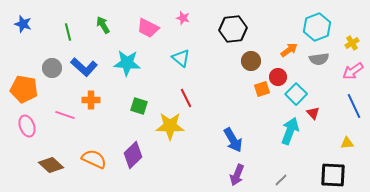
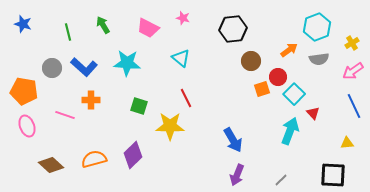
orange pentagon: moved 2 px down
cyan square: moved 2 px left
orange semicircle: rotated 40 degrees counterclockwise
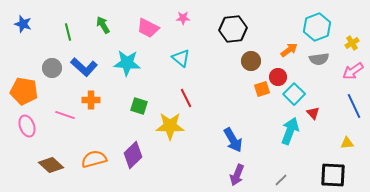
pink star: rotated 16 degrees counterclockwise
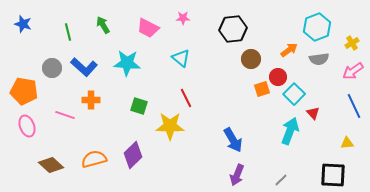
brown circle: moved 2 px up
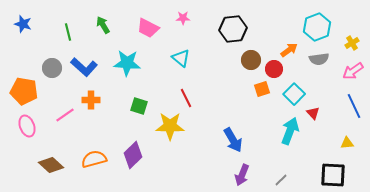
brown circle: moved 1 px down
red circle: moved 4 px left, 8 px up
pink line: rotated 54 degrees counterclockwise
purple arrow: moved 5 px right
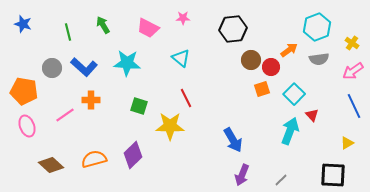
yellow cross: rotated 24 degrees counterclockwise
red circle: moved 3 px left, 2 px up
red triangle: moved 1 px left, 2 px down
yellow triangle: rotated 24 degrees counterclockwise
